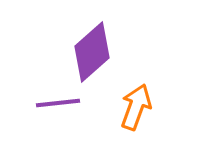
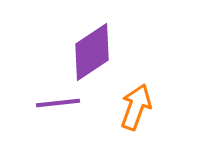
purple diamond: rotated 8 degrees clockwise
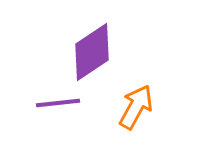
orange arrow: rotated 9 degrees clockwise
